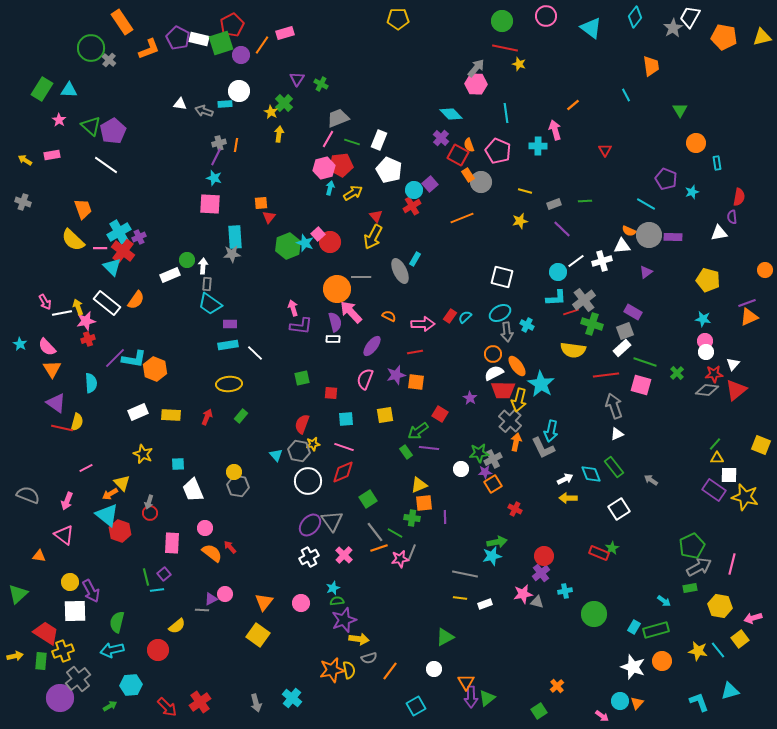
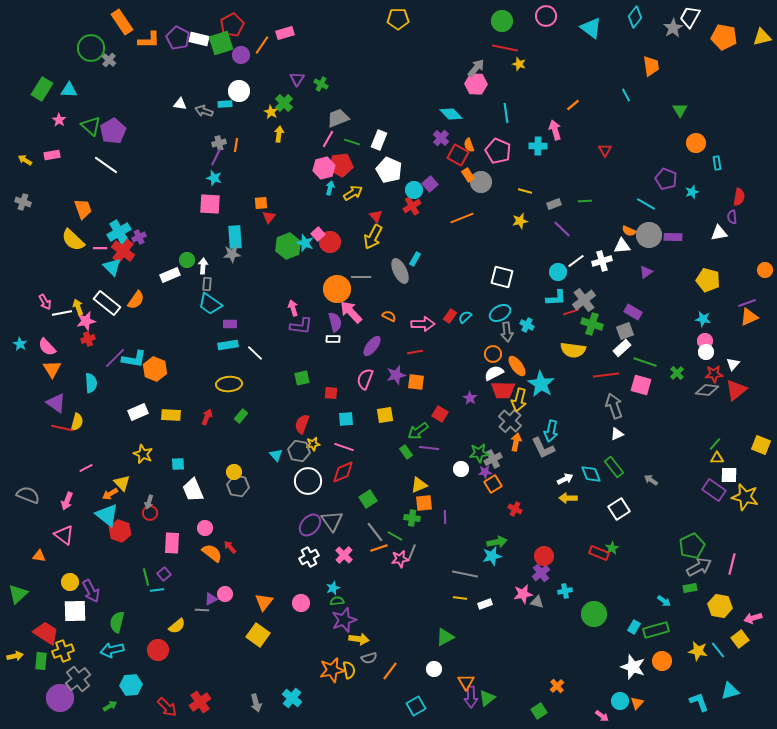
orange L-shape at (149, 49): moved 9 px up; rotated 20 degrees clockwise
green line at (395, 533): moved 3 px down
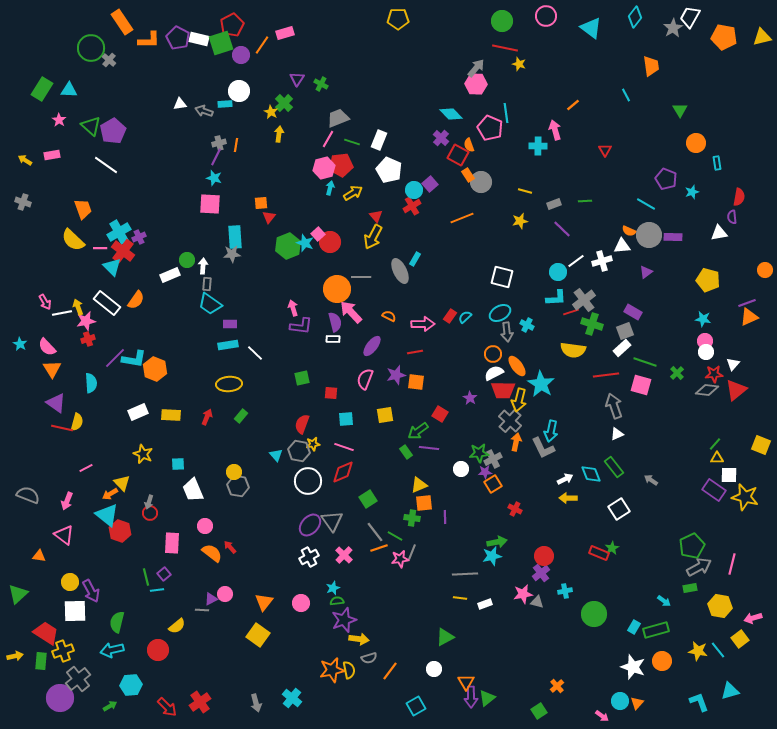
white triangle at (180, 104): rotated 16 degrees counterclockwise
pink pentagon at (498, 151): moved 8 px left, 23 px up
pink circle at (205, 528): moved 2 px up
gray line at (465, 574): rotated 15 degrees counterclockwise
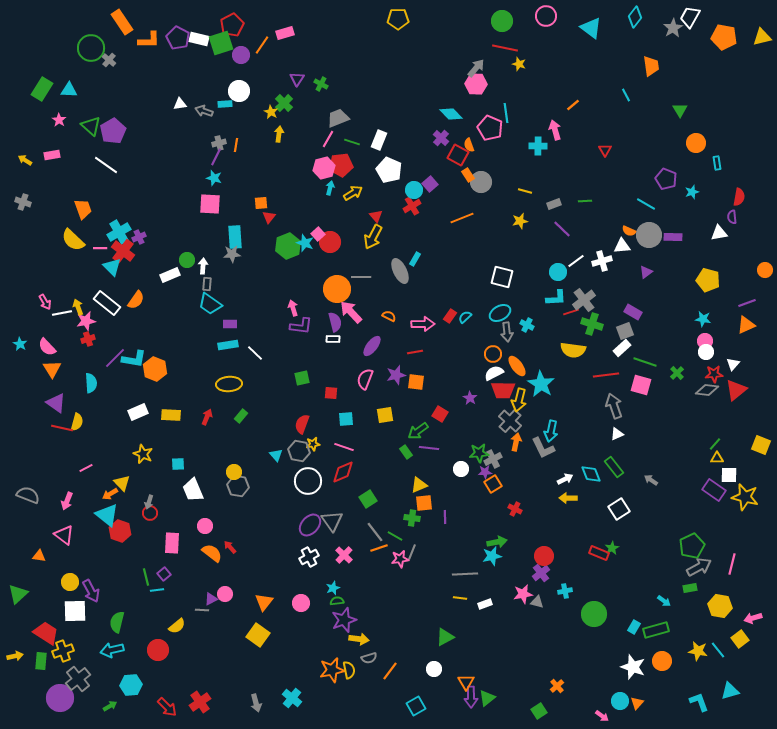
orange triangle at (749, 317): moved 3 px left, 8 px down
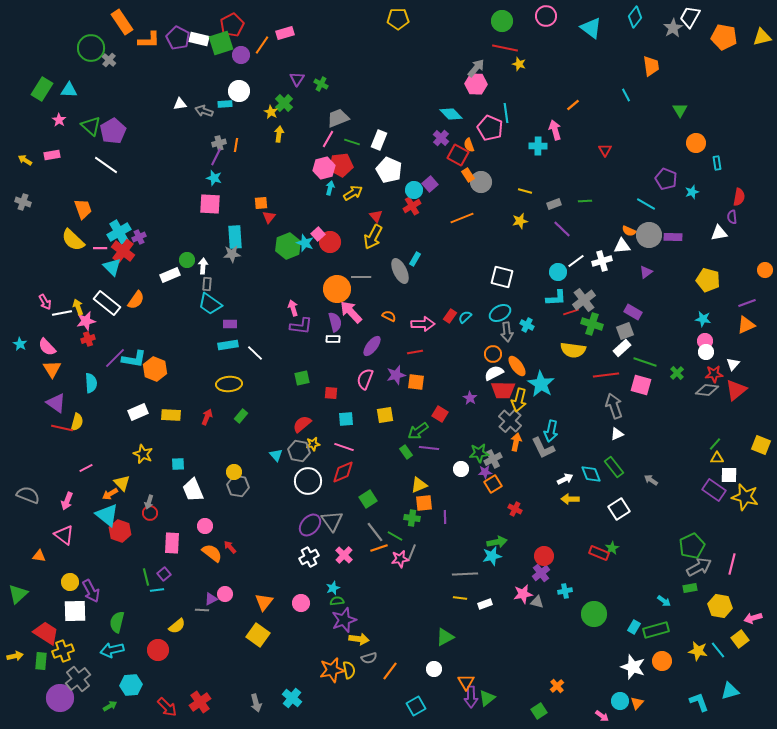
red semicircle at (302, 424): rotated 30 degrees clockwise
yellow arrow at (568, 498): moved 2 px right, 1 px down
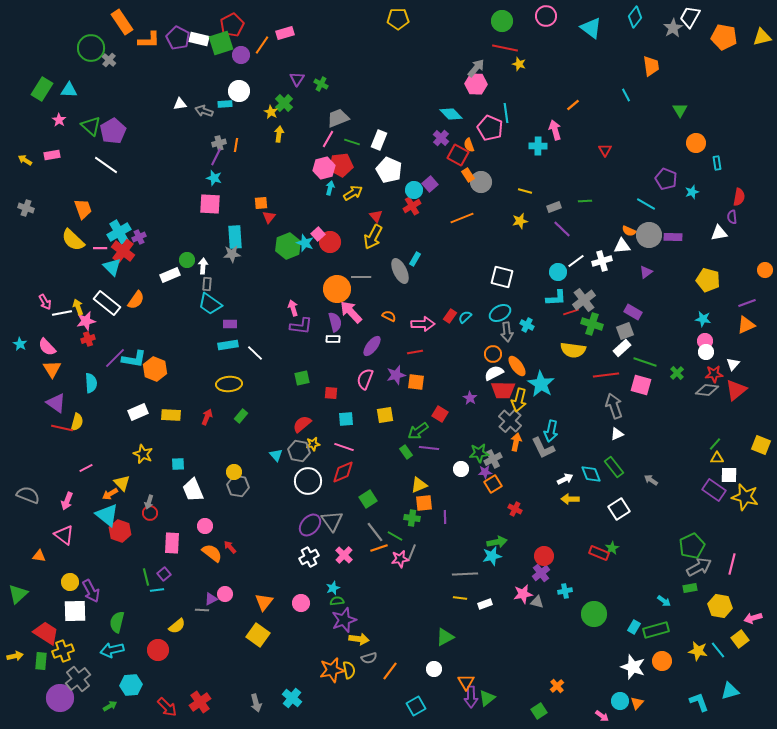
gray cross at (23, 202): moved 3 px right, 6 px down
gray rectangle at (554, 204): moved 3 px down
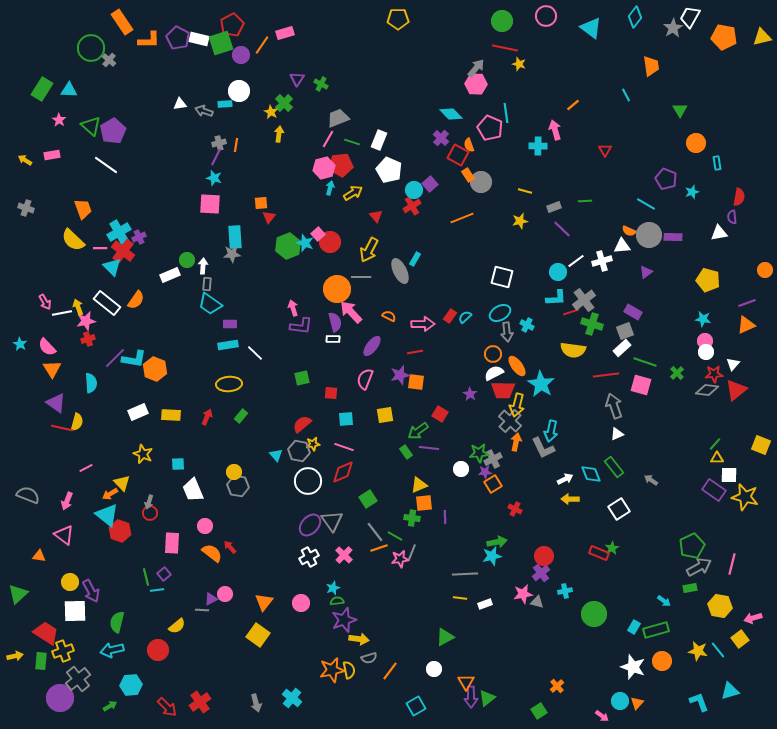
yellow arrow at (373, 237): moved 4 px left, 13 px down
purple star at (396, 375): moved 4 px right
purple star at (470, 398): moved 4 px up
yellow arrow at (519, 400): moved 2 px left, 5 px down
